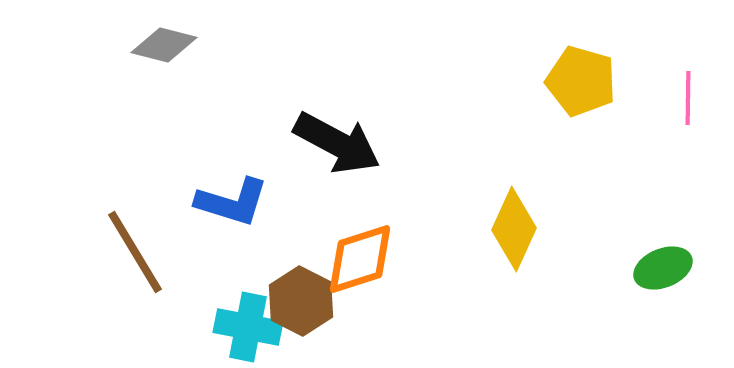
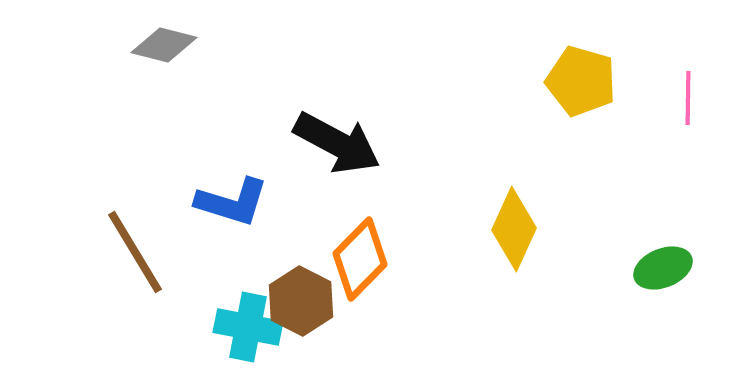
orange diamond: rotated 28 degrees counterclockwise
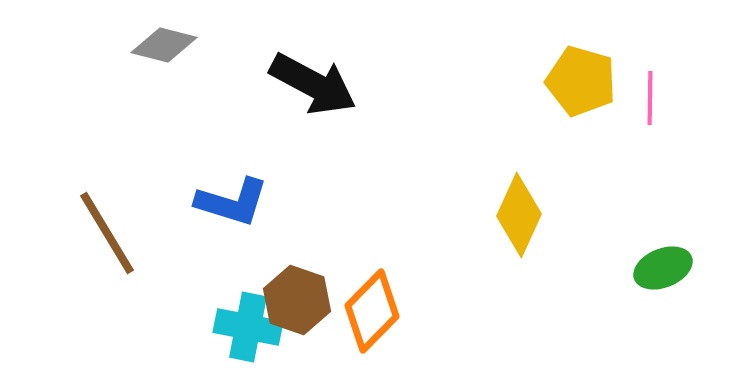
pink line: moved 38 px left
black arrow: moved 24 px left, 59 px up
yellow diamond: moved 5 px right, 14 px up
brown line: moved 28 px left, 19 px up
orange diamond: moved 12 px right, 52 px down
brown hexagon: moved 4 px left, 1 px up; rotated 8 degrees counterclockwise
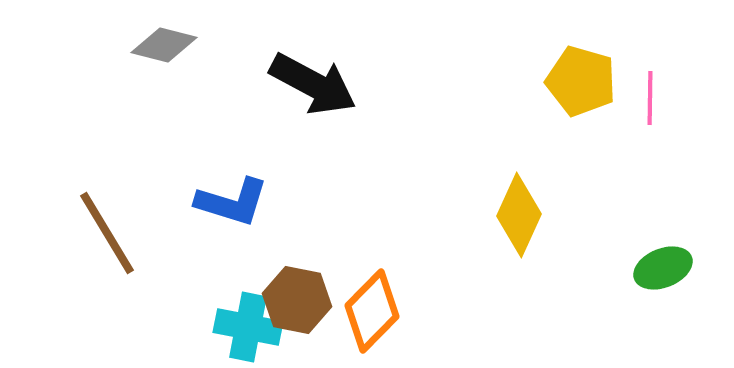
brown hexagon: rotated 8 degrees counterclockwise
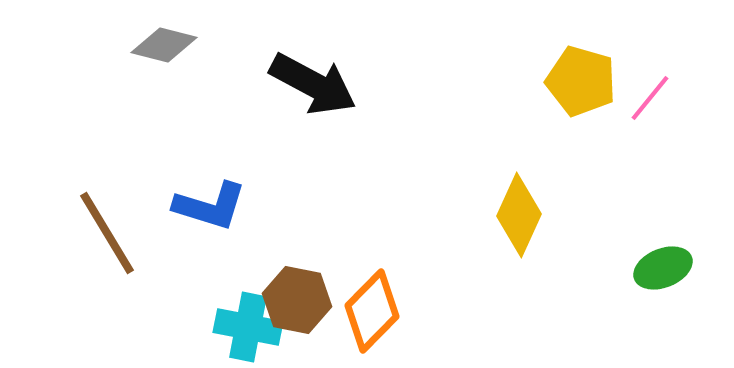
pink line: rotated 38 degrees clockwise
blue L-shape: moved 22 px left, 4 px down
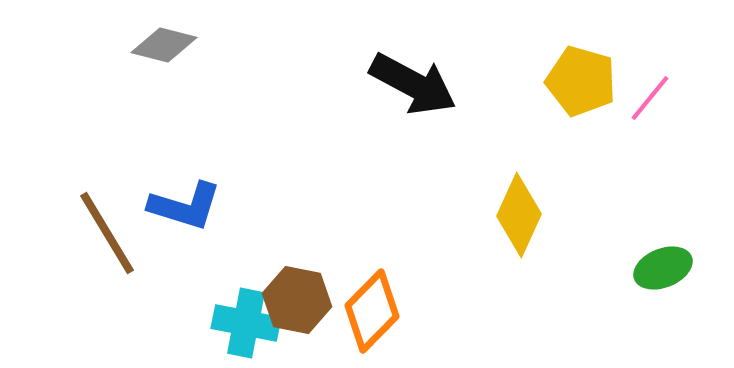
black arrow: moved 100 px right
blue L-shape: moved 25 px left
cyan cross: moved 2 px left, 4 px up
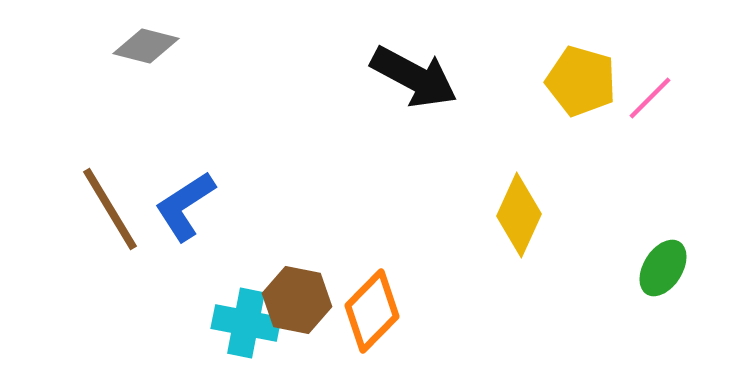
gray diamond: moved 18 px left, 1 px down
black arrow: moved 1 px right, 7 px up
pink line: rotated 6 degrees clockwise
blue L-shape: rotated 130 degrees clockwise
brown line: moved 3 px right, 24 px up
green ellipse: rotated 36 degrees counterclockwise
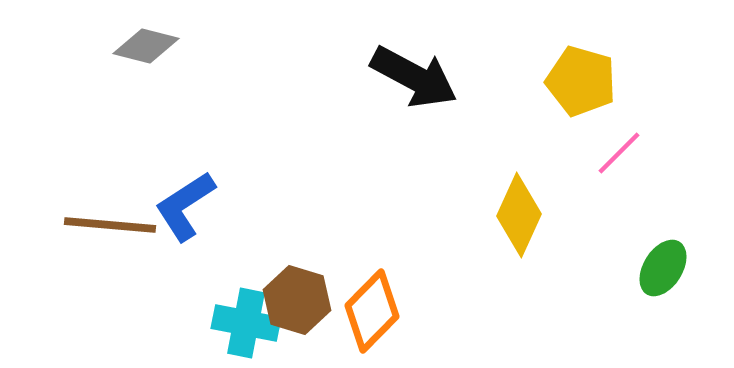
pink line: moved 31 px left, 55 px down
brown line: moved 16 px down; rotated 54 degrees counterclockwise
brown hexagon: rotated 6 degrees clockwise
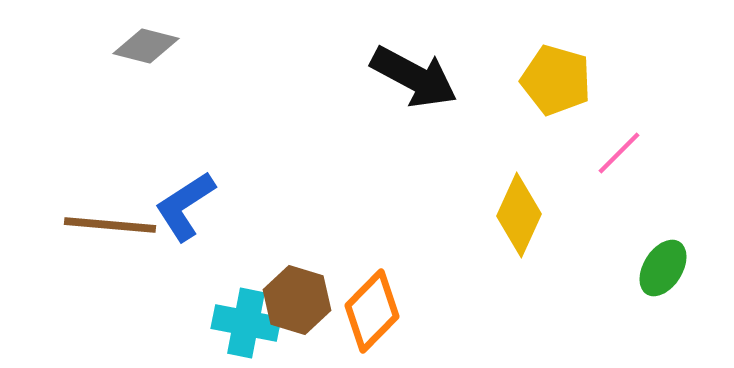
yellow pentagon: moved 25 px left, 1 px up
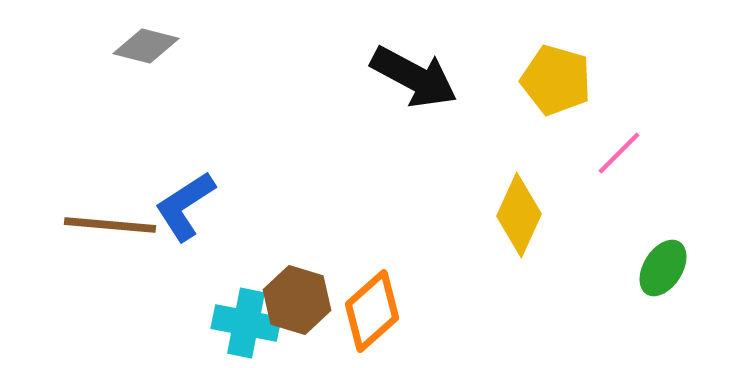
orange diamond: rotated 4 degrees clockwise
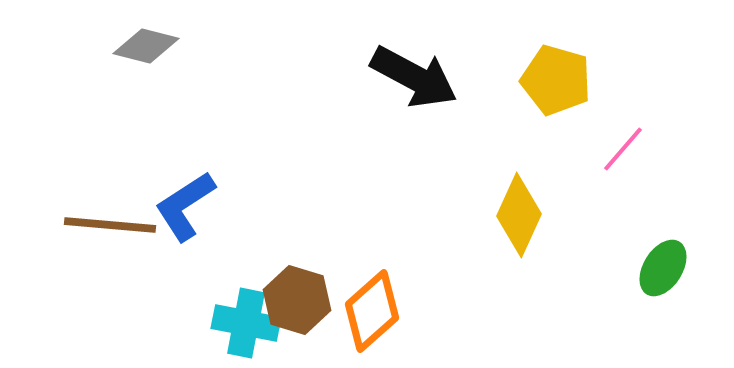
pink line: moved 4 px right, 4 px up; rotated 4 degrees counterclockwise
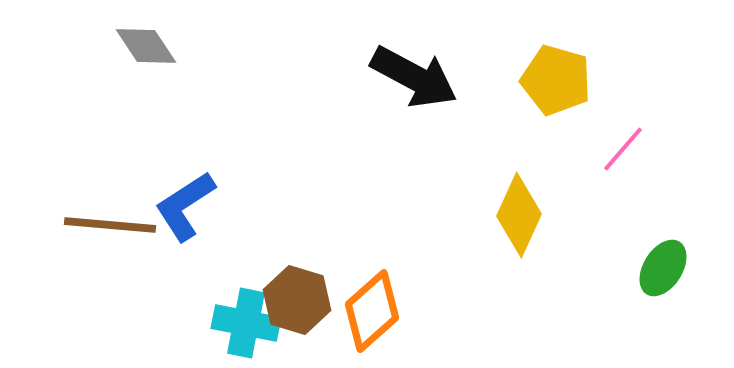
gray diamond: rotated 42 degrees clockwise
